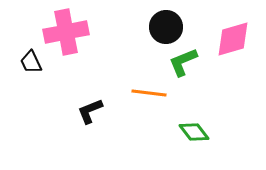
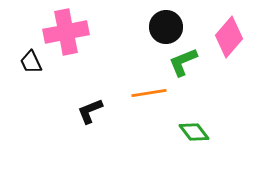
pink diamond: moved 4 px left, 2 px up; rotated 33 degrees counterclockwise
orange line: rotated 16 degrees counterclockwise
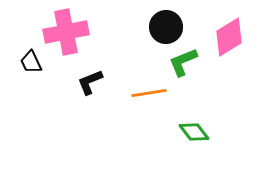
pink diamond: rotated 18 degrees clockwise
black L-shape: moved 29 px up
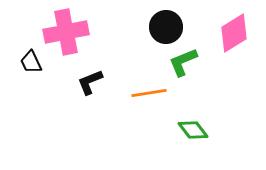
pink diamond: moved 5 px right, 4 px up
green diamond: moved 1 px left, 2 px up
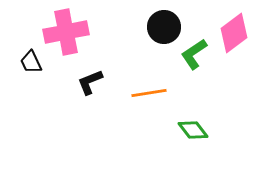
black circle: moved 2 px left
pink diamond: rotated 6 degrees counterclockwise
green L-shape: moved 11 px right, 8 px up; rotated 12 degrees counterclockwise
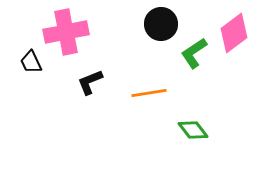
black circle: moved 3 px left, 3 px up
green L-shape: moved 1 px up
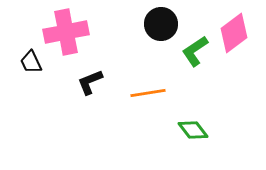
green L-shape: moved 1 px right, 2 px up
orange line: moved 1 px left
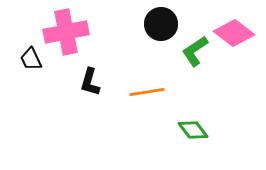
pink diamond: rotated 75 degrees clockwise
black trapezoid: moved 3 px up
black L-shape: rotated 52 degrees counterclockwise
orange line: moved 1 px left, 1 px up
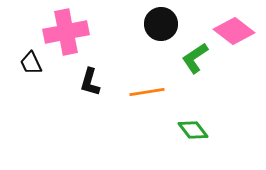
pink diamond: moved 2 px up
green L-shape: moved 7 px down
black trapezoid: moved 4 px down
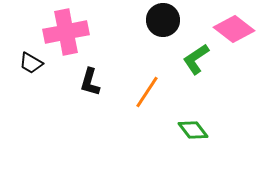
black circle: moved 2 px right, 4 px up
pink diamond: moved 2 px up
green L-shape: moved 1 px right, 1 px down
black trapezoid: rotated 35 degrees counterclockwise
orange line: rotated 48 degrees counterclockwise
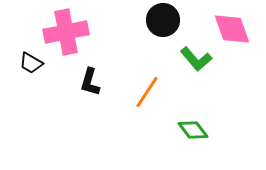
pink diamond: moved 2 px left; rotated 33 degrees clockwise
green L-shape: rotated 96 degrees counterclockwise
